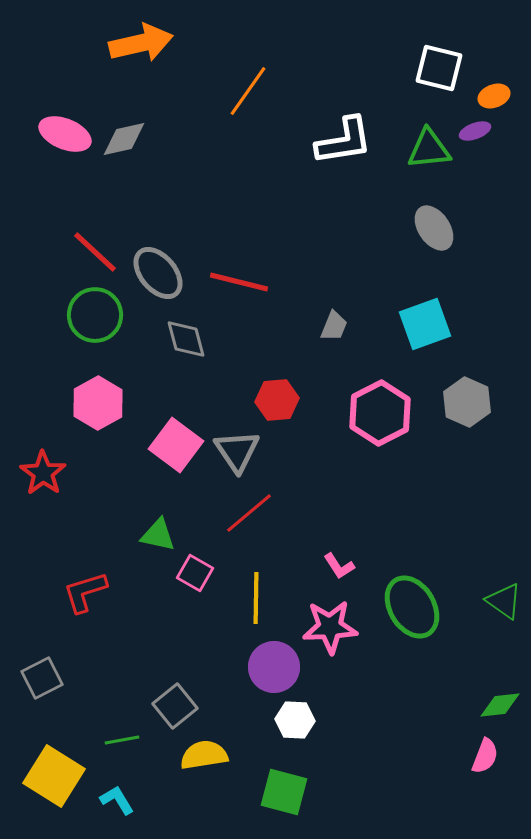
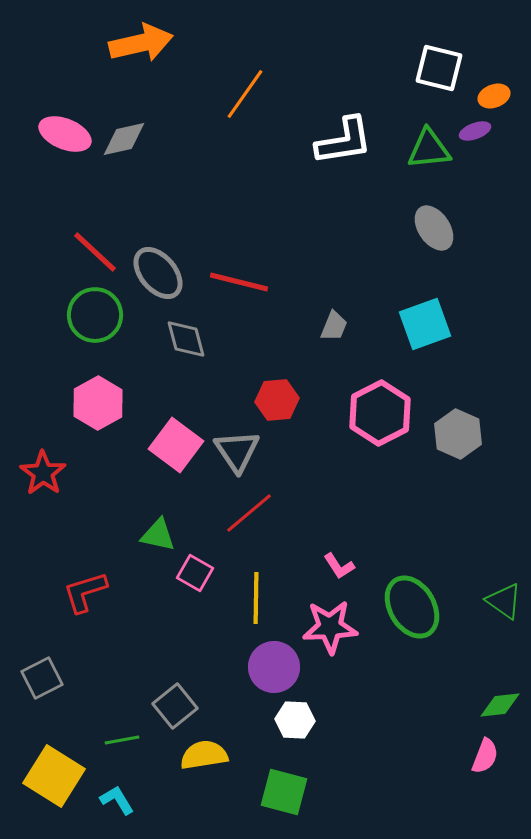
orange line at (248, 91): moved 3 px left, 3 px down
gray hexagon at (467, 402): moved 9 px left, 32 px down
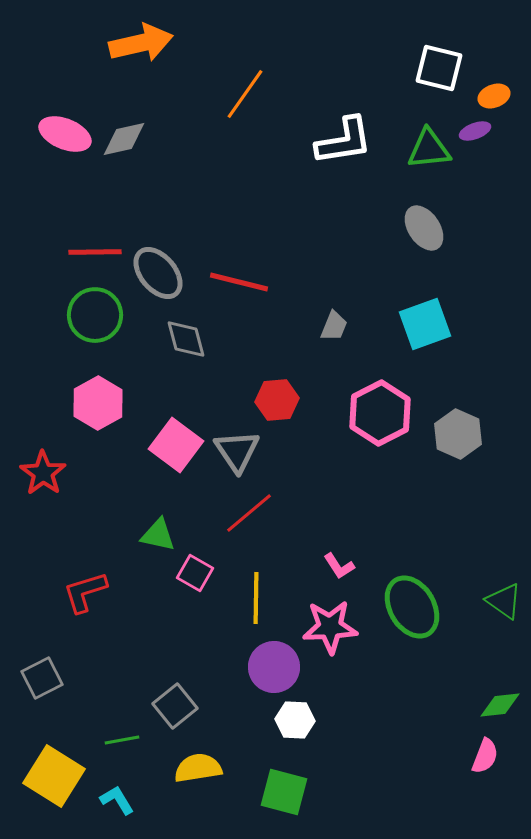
gray ellipse at (434, 228): moved 10 px left
red line at (95, 252): rotated 44 degrees counterclockwise
yellow semicircle at (204, 755): moved 6 px left, 13 px down
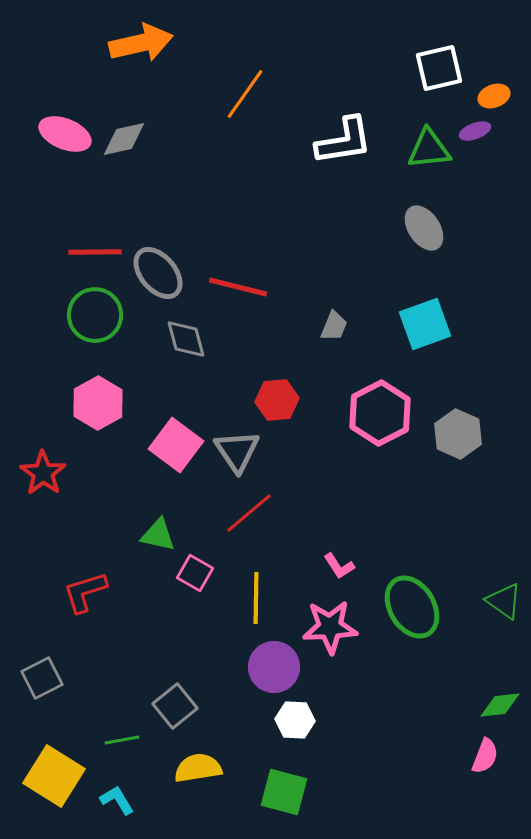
white square at (439, 68): rotated 27 degrees counterclockwise
red line at (239, 282): moved 1 px left, 5 px down
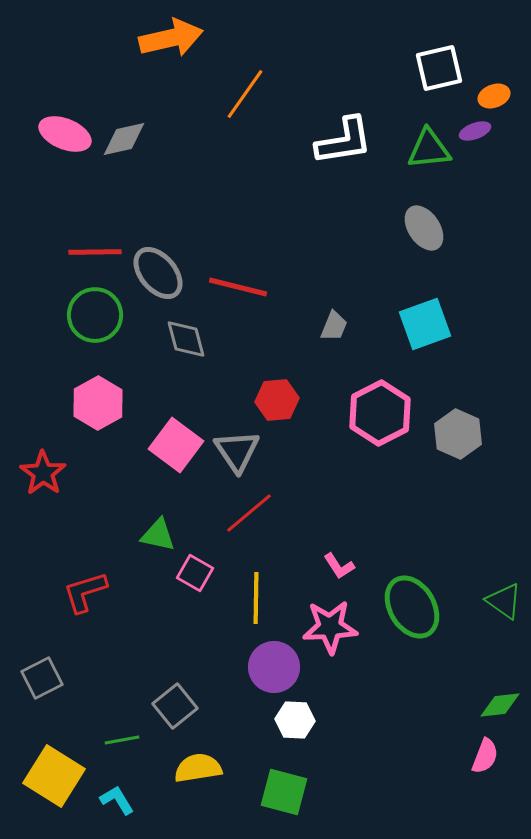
orange arrow at (141, 43): moved 30 px right, 5 px up
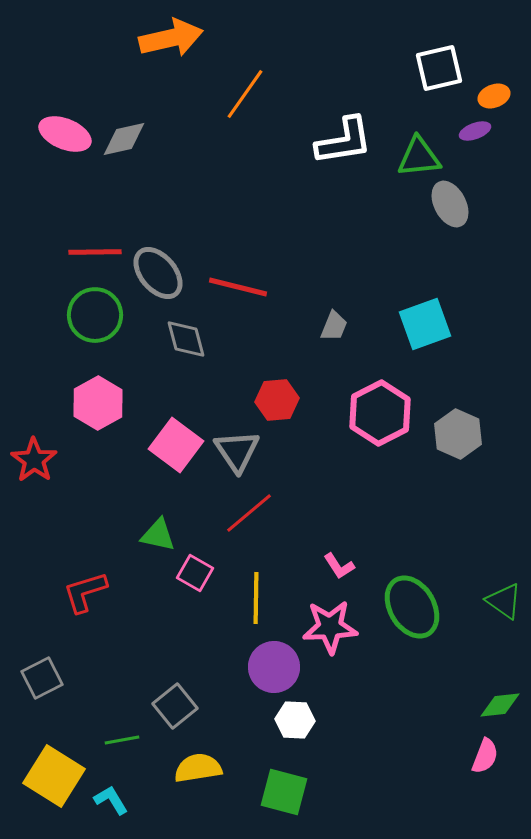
green triangle at (429, 149): moved 10 px left, 8 px down
gray ellipse at (424, 228): moved 26 px right, 24 px up; rotated 6 degrees clockwise
red star at (43, 473): moved 9 px left, 13 px up
cyan L-shape at (117, 800): moved 6 px left
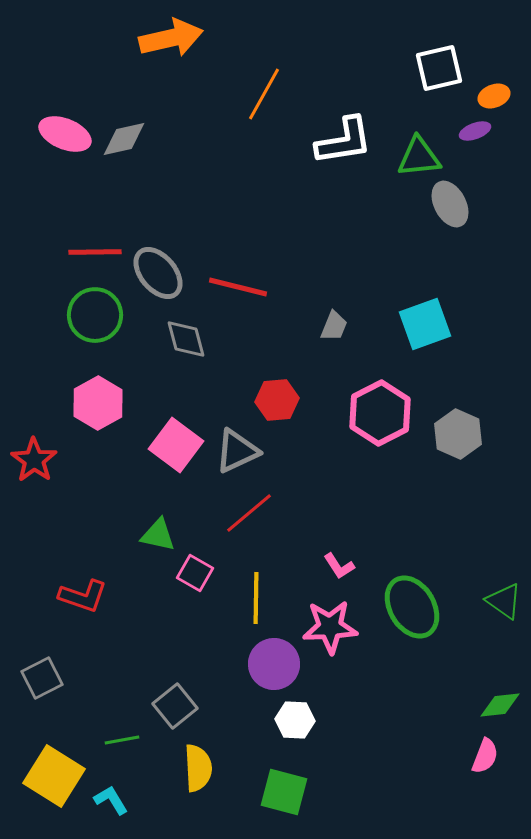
orange line at (245, 94): moved 19 px right; rotated 6 degrees counterclockwise
gray triangle at (237, 451): rotated 39 degrees clockwise
red L-shape at (85, 592): moved 2 px left, 4 px down; rotated 144 degrees counterclockwise
purple circle at (274, 667): moved 3 px up
yellow semicircle at (198, 768): rotated 96 degrees clockwise
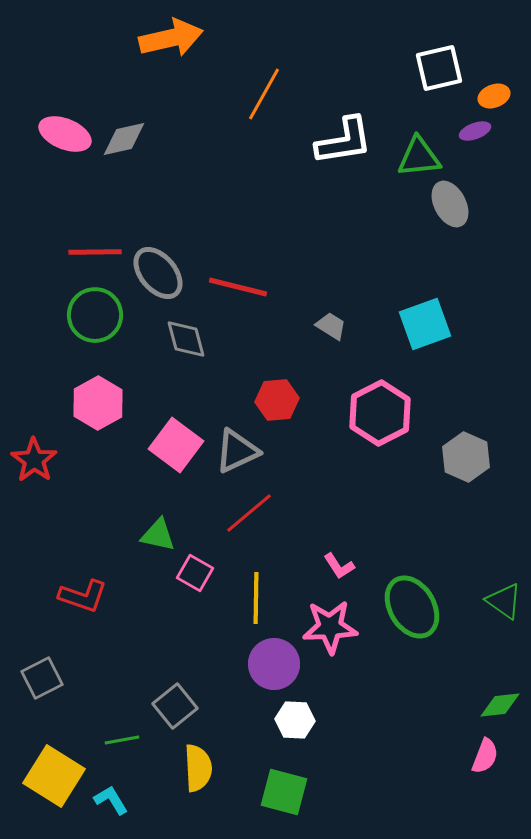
gray trapezoid at (334, 326): moved 3 px left; rotated 80 degrees counterclockwise
gray hexagon at (458, 434): moved 8 px right, 23 px down
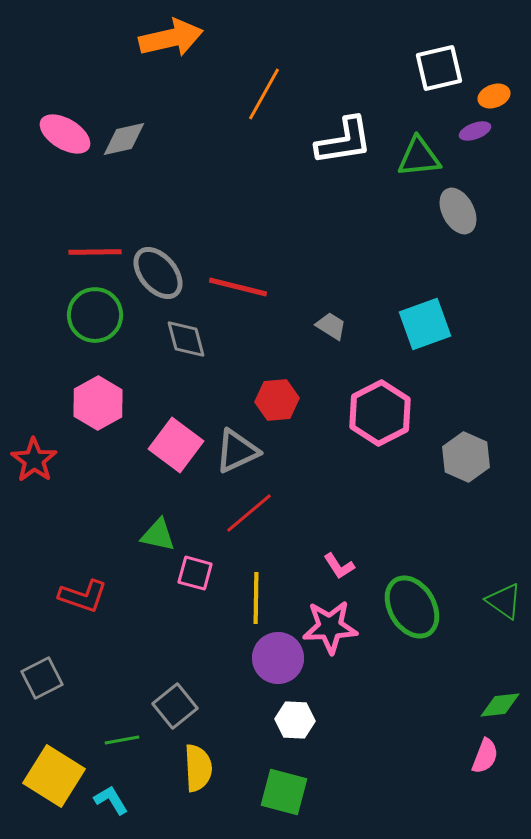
pink ellipse at (65, 134): rotated 9 degrees clockwise
gray ellipse at (450, 204): moved 8 px right, 7 px down
pink square at (195, 573): rotated 15 degrees counterclockwise
purple circle at (274, 664): moved 4 px right, 6 px up
